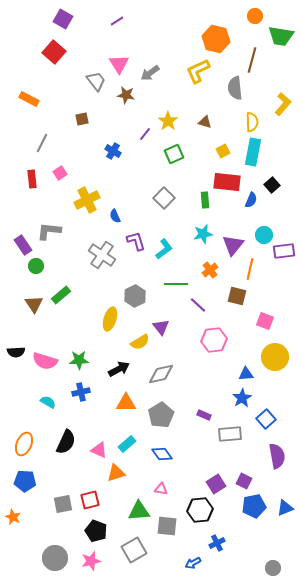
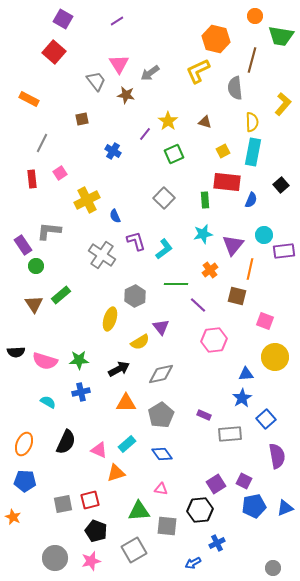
black square at (272, 185): moved 9 px right
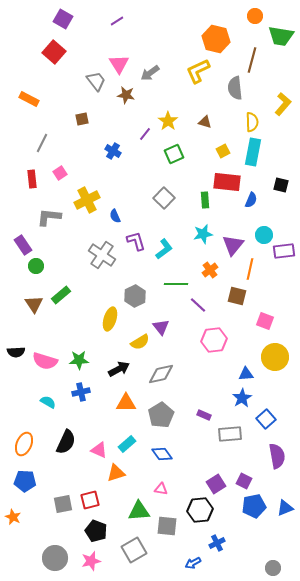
black square at (281, 185): rotated 35 degrees counterclockwise
gray L-shape at (49, 231): moved 14 px up
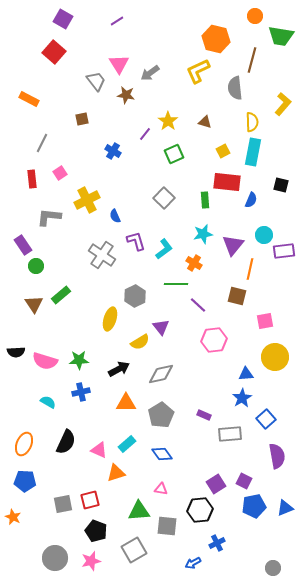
orange cross at (210, 270): moved 16 px left, 7 px up; rotated 21 degrees counterclockwise
pink square at (265, 321): rotated 30 degrees counterclockwise
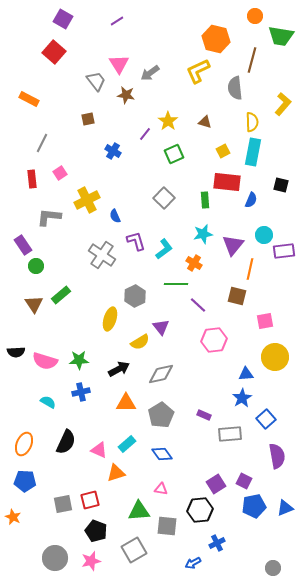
brown square at (82, 119): moved 6 px right
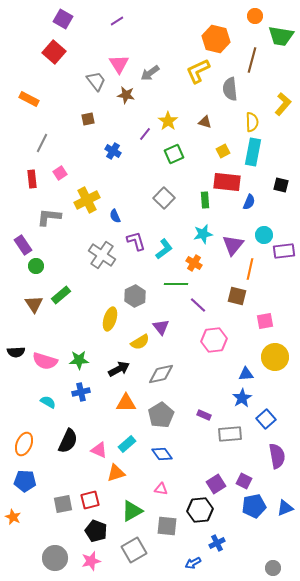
gray semicircle at (235, 88): moved 5 px left, 1 px down
blue semicircle at (251, 200): moved 2 px left, 2 px down
black semicircle at (66, 442): moved 2 px right, 1 px up
green triangle at (139, 511): moved 7 px left; rotated 25 degrees counterclockwise
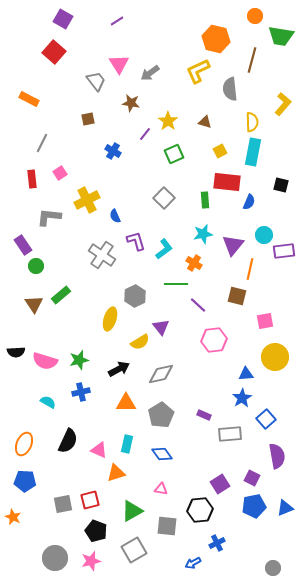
brown star at (126, 95): moved 5 px right, 8 px down
yellow square at (223, 151): moved 3 px left
green star at (79, 360): rotated 12 degrees counterclockwise
cyan rectangle at (127, 444): rotated 36 degrees counterclockwise
purple square at (244, 481): moved 8 px right, 3 px up
purple square at (216, 484): moved 4 px right
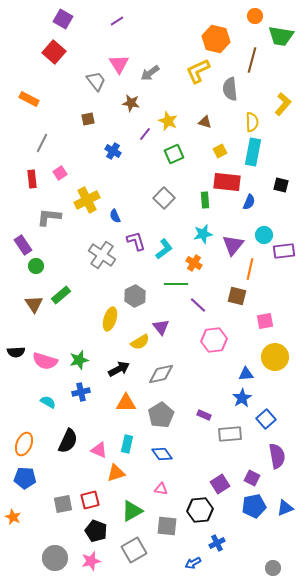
yellow star at (168, 121): rotated 12 degrees counterclockwise
blue pentagon at (25, 481): moved 3 px up
